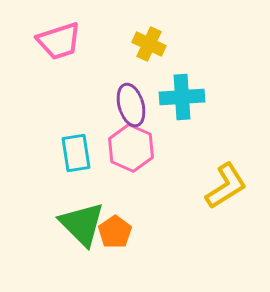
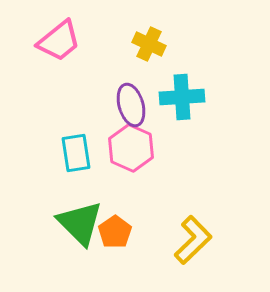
pink trapezoid: rotated 21 degrees counterclockwise
yellow L-shape: moved 33 px left, 54 px down; rotated 12 degrees counterclockwise
green triangle: moved 2 px left, 1 px up
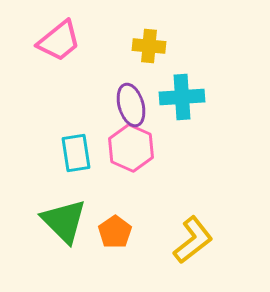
yellow cross: moved 2 px down; rotated 20 degrees counterclockwise
green triangle: moved 16 px left, 2 px up
yellow L-shape: rotated 6 degrees clockwise
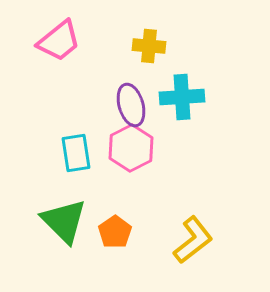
pink hexagon: rotated 9 degrees clockwise
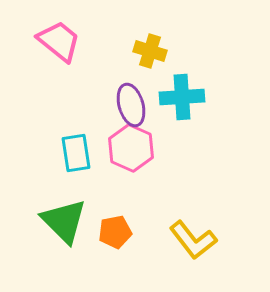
pink trapezoid: rotated 102 degrees counterclockwise
yellow cross: moved 1 px right, 5 px down; rotated 12 degrees clockwise
pink hexagon: rotated 9 degrees counterclockwise
orange pentagon: rotated 24 degrees clockwise
yellow L-shape: rotated 90 degrees clockwise
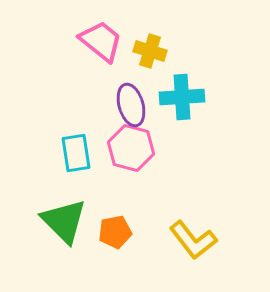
pink trapezoid: moved 42 px right
pink hexagon: rotated 9 degrees counterclockwise
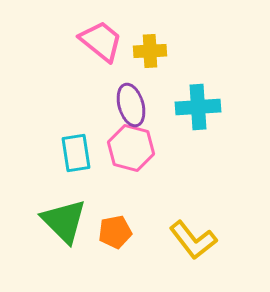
yellow cross: rotated 20 degrees counterclockwise
cyan cross: moved 16 px right, 10 px down
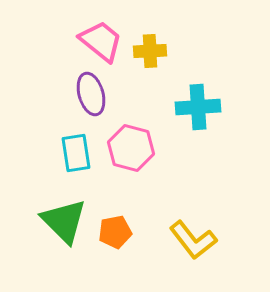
purple ellipse: moved 40 px left, 11 px up
